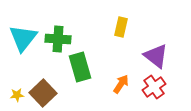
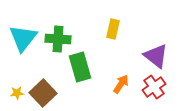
yellow rectangle: moved 8 px left, 2 px down
yellow star: moved 2 px up
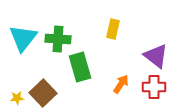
red cross: rotated 35 degrees clockwise
yellow star: moved 5 px down
